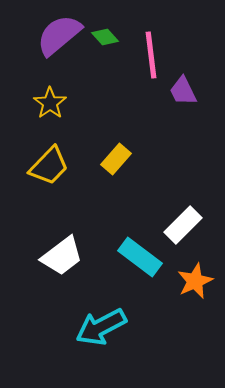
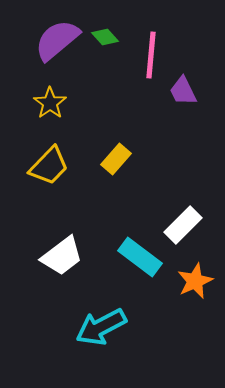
purple semicircle: moved 2 px left, 5 px down
pink line: rotated 12 degrees clockwise
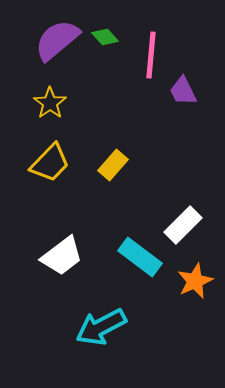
yellow rectangle: moved 3 px left, 6 px down
yellow trapezoid: moved 1 px right, 3 px up
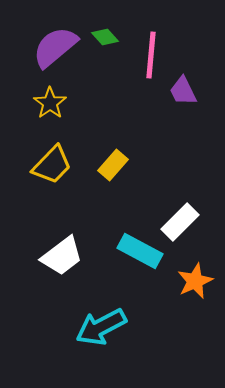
purple semicircle: moved 2 px left, 7 px down
yellow trapezoid: moved 2 px right, 2 px down
white rectangle: moved 3 px left, 3 px up
cyan rectangle: moved 6 px up; rotated 9 degrees counterclockwise
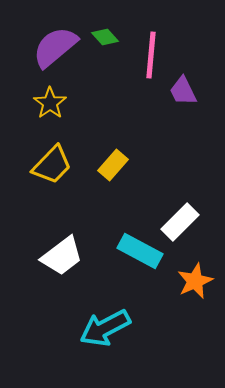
cyan arrow: moved 4 px right, 1 px down
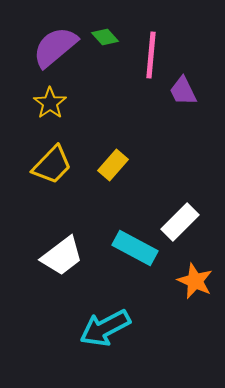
cyan rectangle: moved 5 px left, 3 px up
orange star: rotated 24 degrees counterclockwise
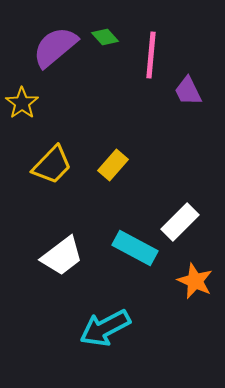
purple trapezoid: moved 5 px right
yellow star: moved 28 px left
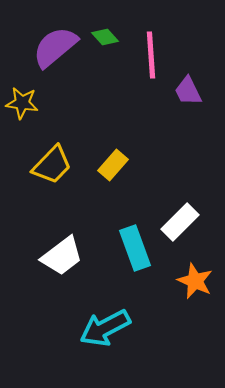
pink line: rotated 9 degrees counterclockwise
yellow star: rotated 28 degrees counterclockwise
cyan rectangle: rotated 42 degrees clockwise
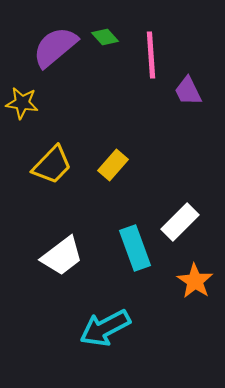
orange star: rotated 9 degrees clockwise
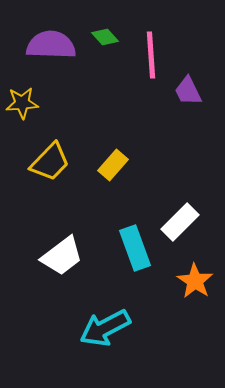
purple semicircle: moved 4 px left, 2 px up; rotated 42 degrees clockwise
yellow star: rotated 12 degrees counterclockwise
yellow trapezoid: moved 2 px left, 3 px up
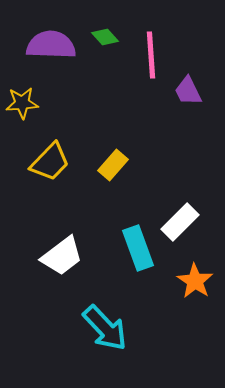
cyan rectangle: moved 3 px right
cyan arrow: rotated 105 degrees counterclockwise
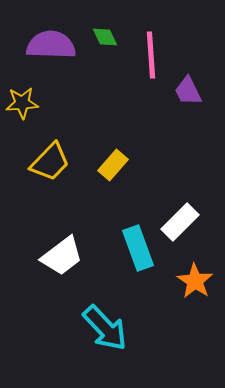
green diamond: rotated 16 degrees clockwise
